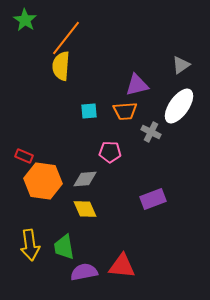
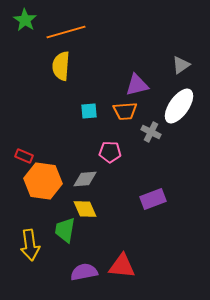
orange line: moved 6 px up; rotated 36 degrees clockwise
green trapezoid: moved 1 px right, 17 px up; rotated 20 degrees clockwise
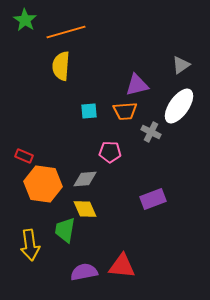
orange hexagon: moved 3 px down
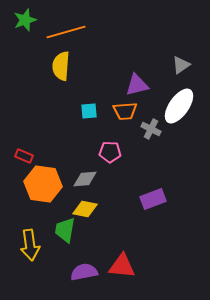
green star: rotated 20 degrees clockwise
gray cross: moved 3 px up
yellow diamond: rotated 55 degrees counterclockwise
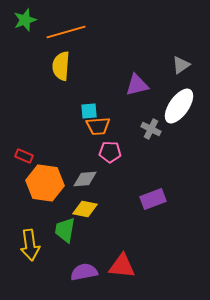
orange trapezoid: moved 27 px left, 15 px down
orange hexagon: moved 2 px right, 1 px up
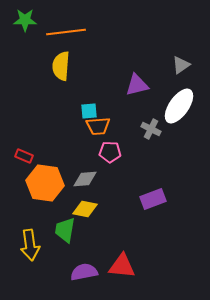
green star: rotated 20 degrees clockwise
orange line: rotated 9 degrees clockwise
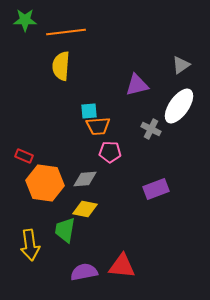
purple rectangle: moved 3 px right, 10 px up
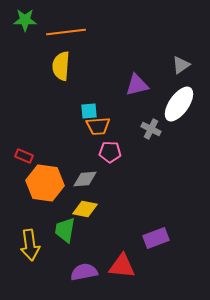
white ellipse: moved 2 px up
purple rectangle: moved 49 px down
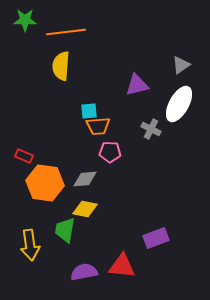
white ellipse: rotated 6 degrees counterclockwise
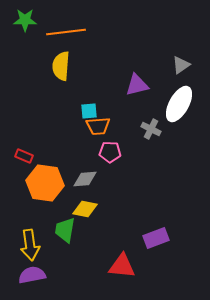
purple semicircle: moved 52 px left, 3 px down
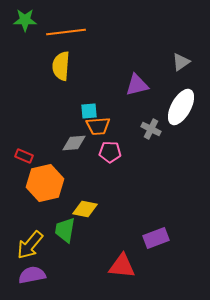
gray triangle: moved 3 px up
white ellipse: moved 2 px right, 3 px down
gray diamond: moved 11 px left, 36 px up
orange hexagon: rotated 21 degrees counterclockwise
yellow arrow: rotated 48 degrees clockwise
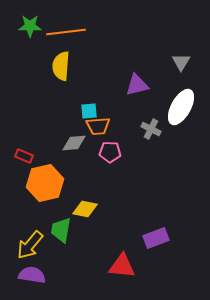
green star: moved 5 px right, 6 px down
gray triangle: rotated 24 degrees counterclockwise
green trapezoid: moved 4 px left
purple semicircle: rotated 20 degrees clockwise
